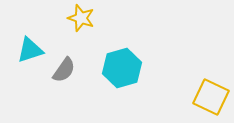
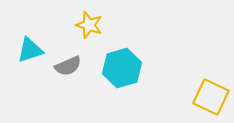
yellow star: moved 8 px right, 7 px down
gray semicircle: moved 4 px right, 4 px up; rotated 32 degrees clockwise
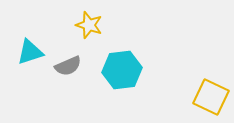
cyan triangle: moved 2 px down
cyan hexagon: moved 2 px down; rotated 9 degrees clockwise
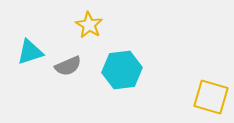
yellow star: rotated 12 degrees clockwise
yellow square: rotated 9 degrees counterclockwise
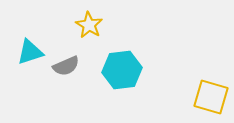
gray semicircle: moved 2 px left
